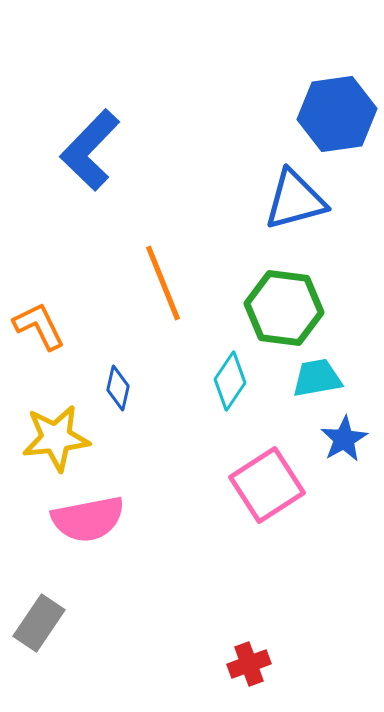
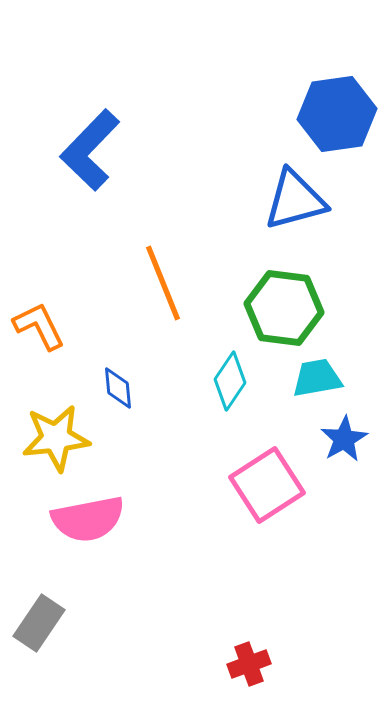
blue diamond: rotated 18 degrees counterclockwise
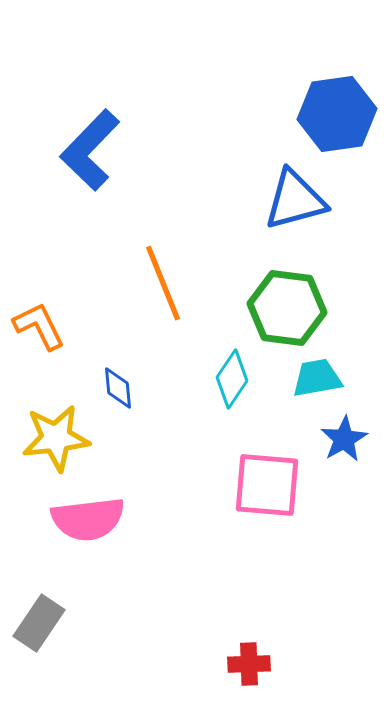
green hexagon: moved 3 px right
cyan diamond: moved 2 px right, 2 px up
pink square: rotated 38 degrees clockwise
pink semicircle: rotated 4 degrees clockwise
red cross: rotated 18 degrees clockwise
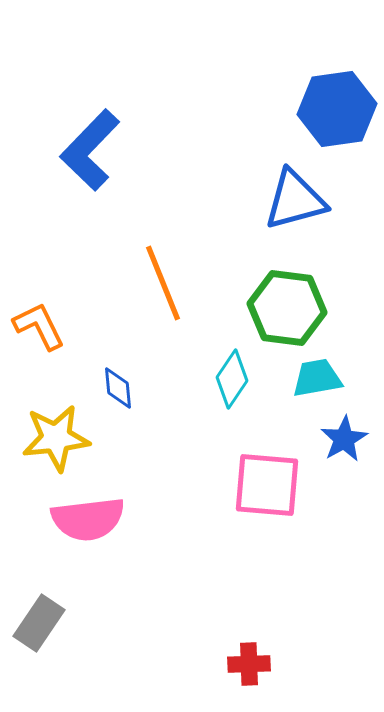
blue hexagon: moved 5 px up
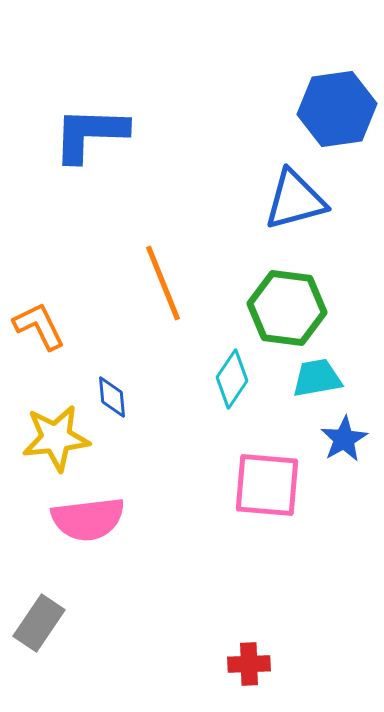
blue L-shape: moved 16 px up; rotated 48 degrees clockwise
blue diamond: moved 6 px left, 9 px down
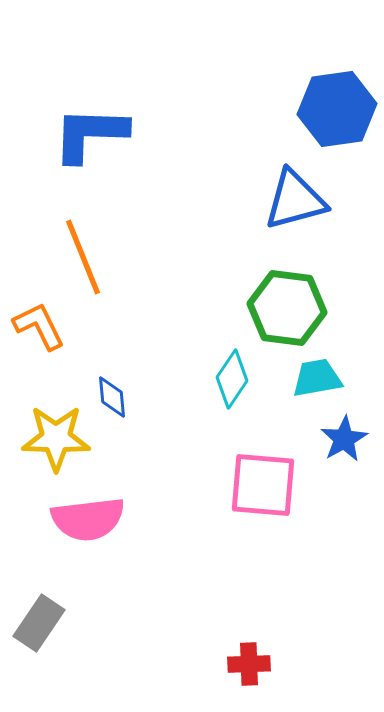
orange line: moved 80 px left, 26 px up
yellow star: rotated 8 degrees clockwise
pink square: moved 4 px left
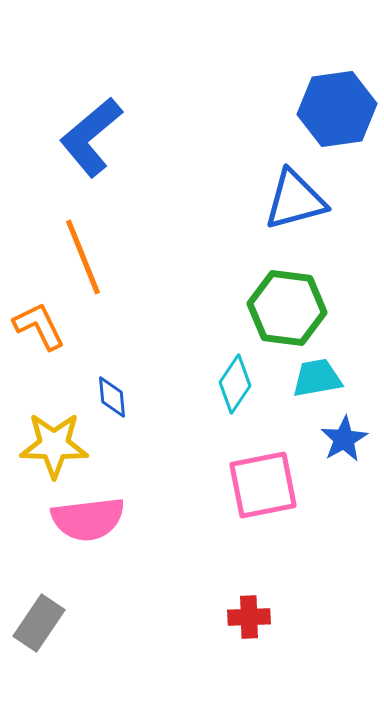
blue L-shape: moved 1 px right, 3 px down; rotated 42 degrees counterclockwise
cyan diamond: moved 3 px right, 5 px down
yellow star: moved 2 px left, 7 px down
pink square: rotated 16 degrees counterclockwise
red cross: moved 47 px up
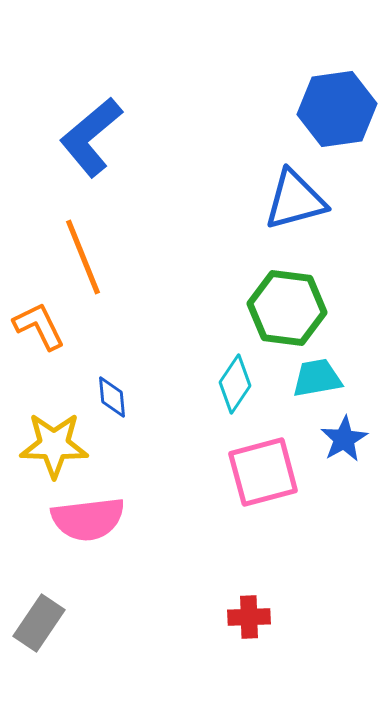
pink square: moved 13 px up; rotated 4 degrees counterclockwise
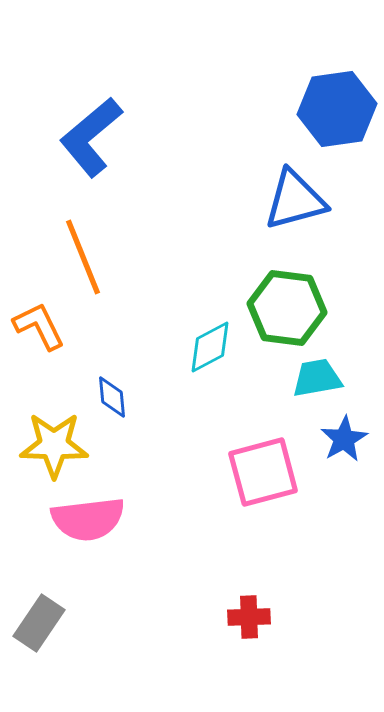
cyan diamond: moved 25 px left, 37 px up; rotated 28 degrees clockwise
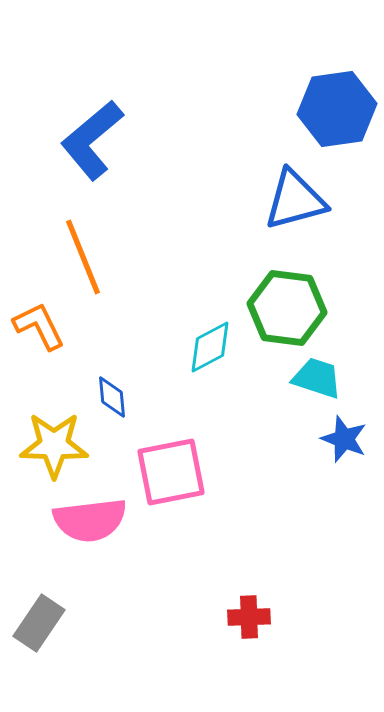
blue L-shape: moved 1 px right, 3 px down
cyan trapezoid: rotated 28 degrees clockwise
blue star: rotated 21 degrees counterclockwise
pink square: moved 92 px left; rotated 4 degrees clockwise
pink semicircle: moved 2 px right, 1 px down
